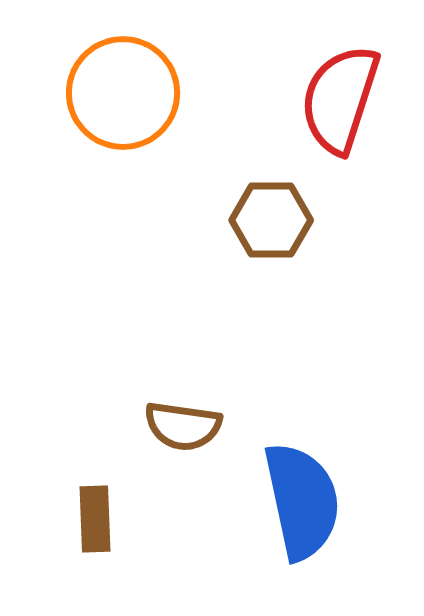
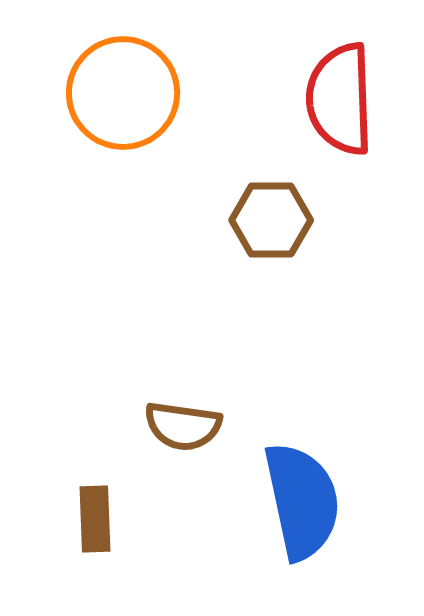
red semicircle: rotated 20 degrees counterclockwise
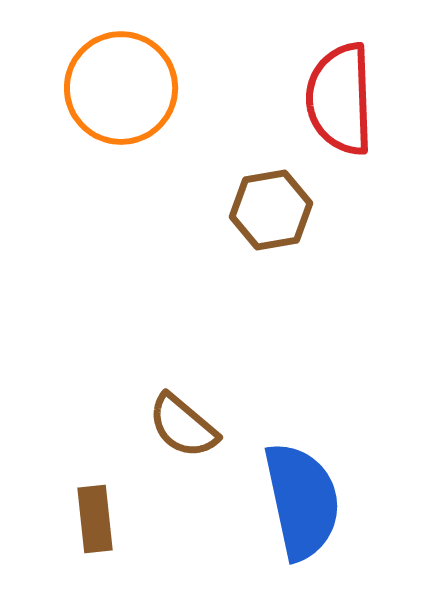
orange circle: moved 2 px left, 5 px up
brown hexagon: moved 10 px up; rotated 10 degrees counterclockwise
brown semicircle: rotated 32 degrees clockwise
brown rectangle: rotated 4 degrees counterclockwise
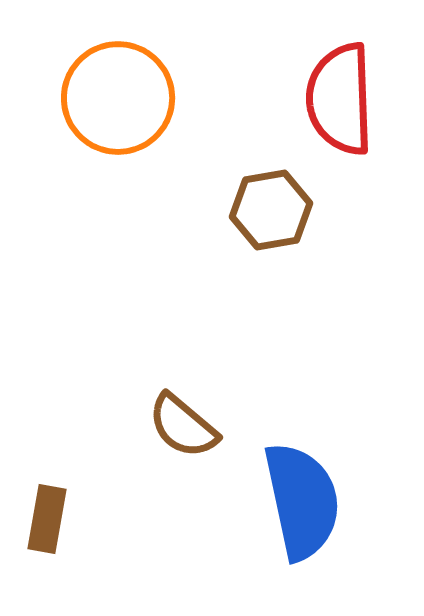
orange circle: moved 3 px left, 10 px down
brown rectangle: moved 48 px left; rotated 16 degrees clockwise
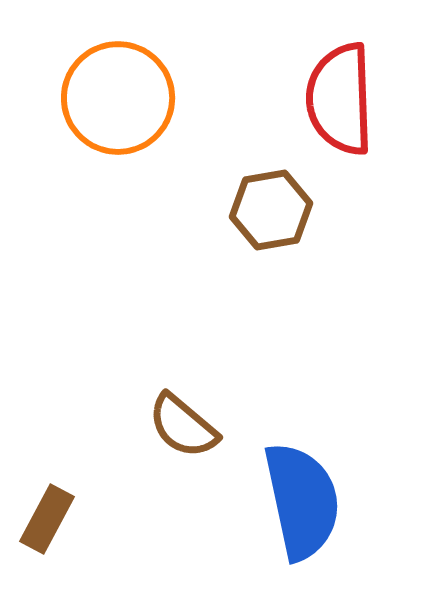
brown rectangle: rotated 18 degrees clockwise
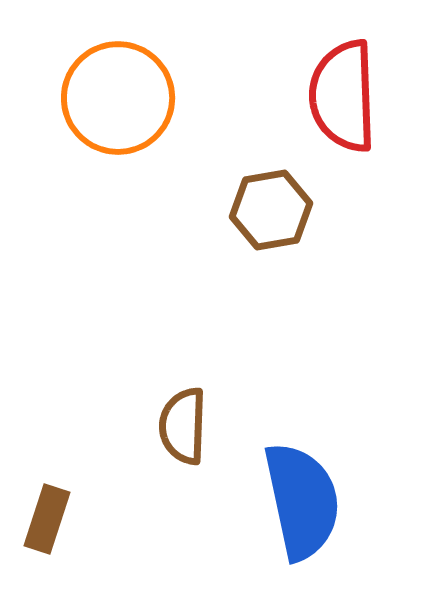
red semicircle: moved 3 px right, 3 px up
brown semicircle: rotated 52 degrees clockwise
brown rectangle: rotated 10 degrees counterclockwise
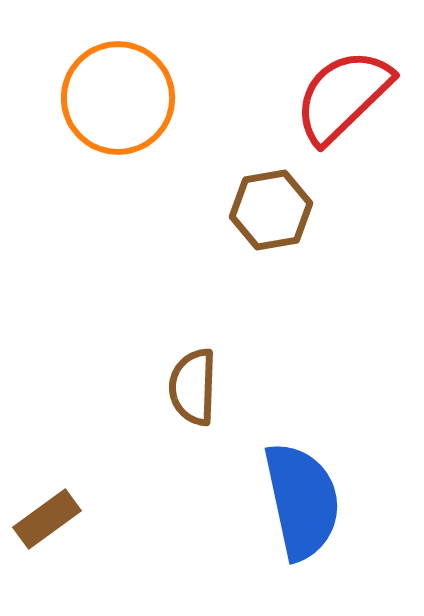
red semicircle: rotated 48 degrees clockwise
brown semicircle: moved 10 px right, 39 px up
brown rectangle: rotated 36 degrees clockwise
